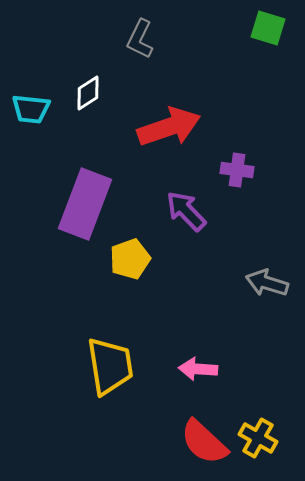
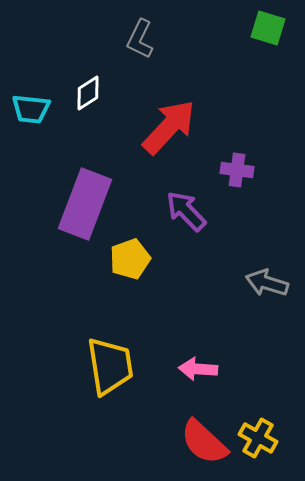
red arrow: rotated 28 degrees counterclockwise
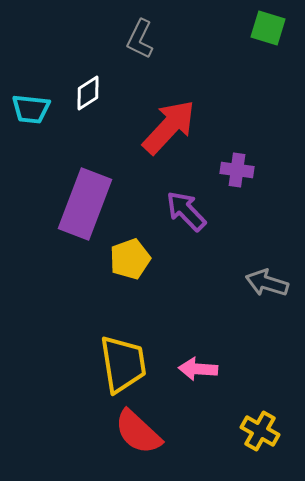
yellow trapezoid: moved 13 px right, 2 px up
yellow cross: moved 2 px right, 7 px up
red semicircle: moved 66 px left, 10 px up
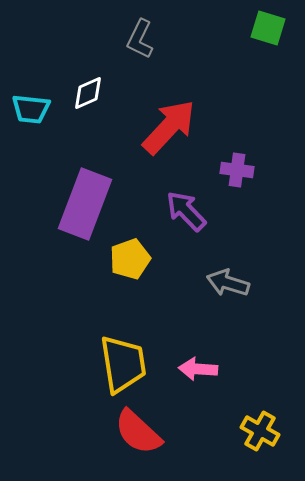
white diamond: rotated 9 degrees clockwise
gray arrow: moved 39 px left
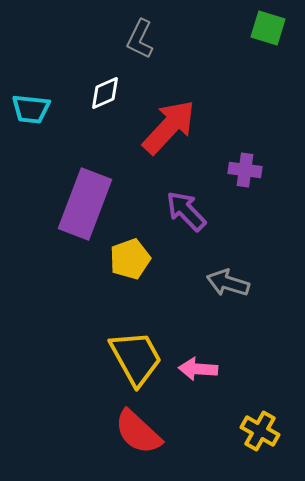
white diamond: moved 17 px right
purple cross: moved 8 px right
yellow trapezoid: moved 13 px right, 6 px up; rotated 20 degrees counterclockwise
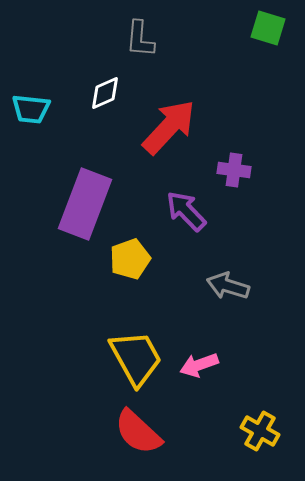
gray L-shape: rotated 21 degrees counterclockwise
purple cross: moved 11 px left
gray arrow: moved 3 px down
pink arrow: moved 1 px right, 4 px up; rotated 24 degrees counterclockwise
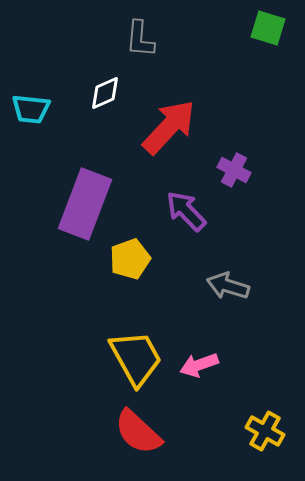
purple cross: rotated 20 degrees clockwise
yellow cross: moved 5 px right
